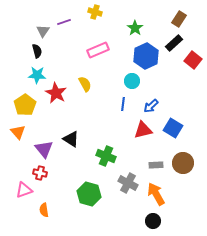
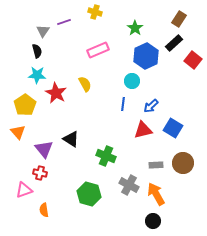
gray cross: moved 1 px right, 2 px down
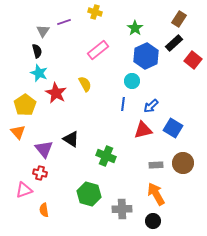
pink rectangle: rotated 15 degrees counterclockwise
cyan star: moved 2 px right, 2 px up; rotated 18 degrees clockwise
gray cross: moved 7 px left, 24 px down; rotated 30 degrees counterclockwise
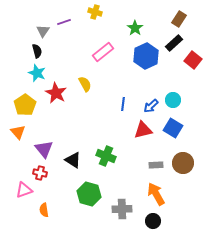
pink rectangle: moved 5 px right, 2 px down
cyan star: moved 2 px left
cyan circle: moved 41 px right, 19 px down
black triangle: moved 2 px right, 21 px down
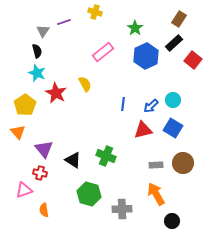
black circle: moved 19 px right
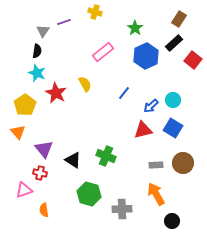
black semicircle: rotated 24 degrees clockwise
blue line: moved 1 px right, 11 px up; rotated 32 degrees clockwise
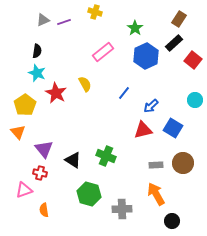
gray triangle: moved 11 px up; rotated 32 degrees clockwise
cyan circle: moved 22 px right
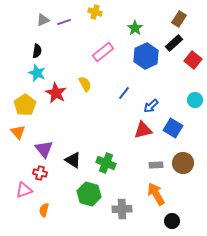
green cross: moved 7 px down
orange semicircle: rotated 24 degrees clockwise
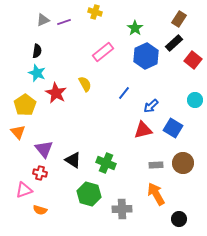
orange semicircle: moved 4 px left; rotated 88 degrees counterclockwise
black circle: moved 7 px right, 2 px up
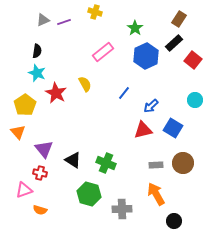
black circle: moved 5 px left, 2 px down
